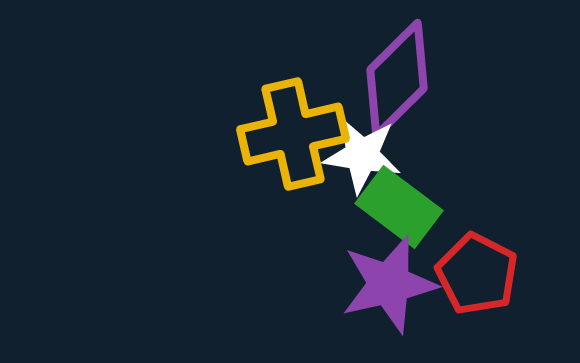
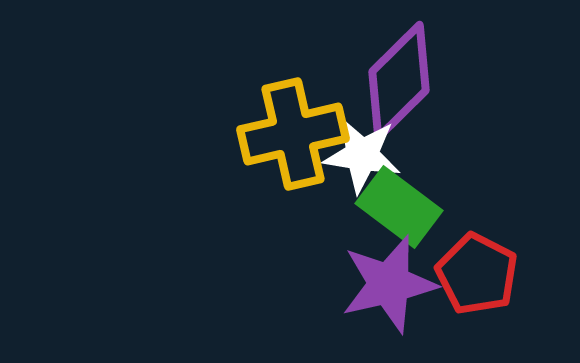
purple diamond: moved 2 px right, 2 px down
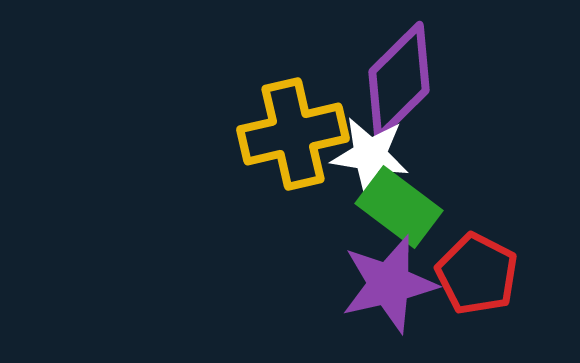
white star: moved 8 px right
